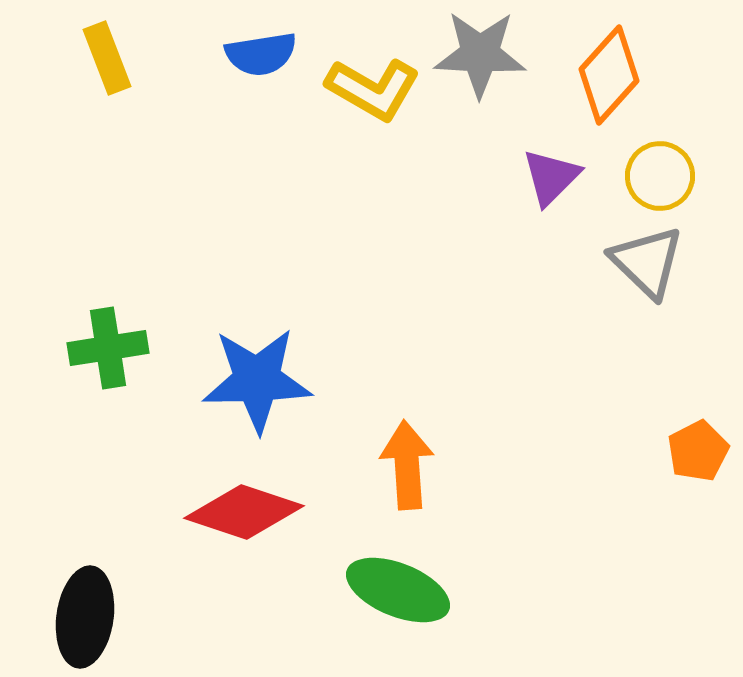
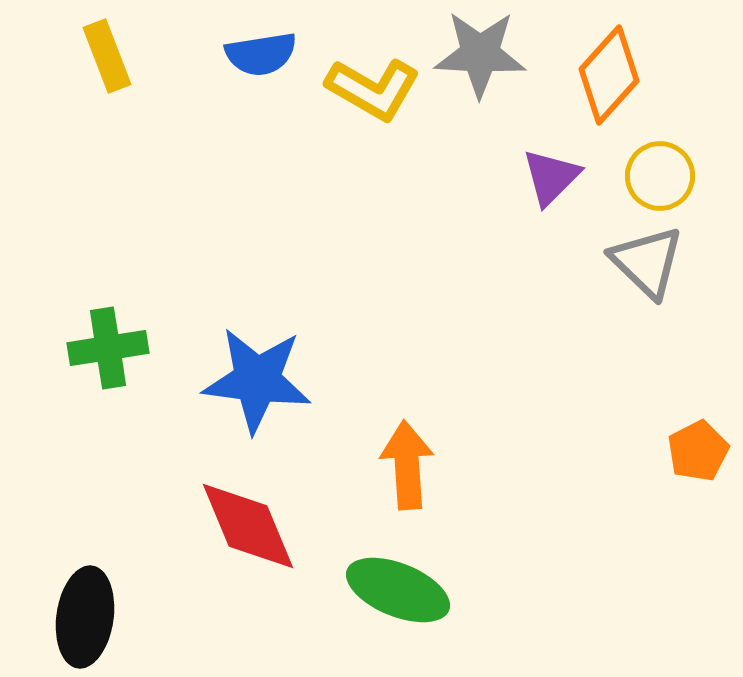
yellow rectangle: moved 2 px up
blue star: rotated 8 degrees clockwise
red diamond: moved 4 px right, 14 px down; rotated 49 degrees clockwise
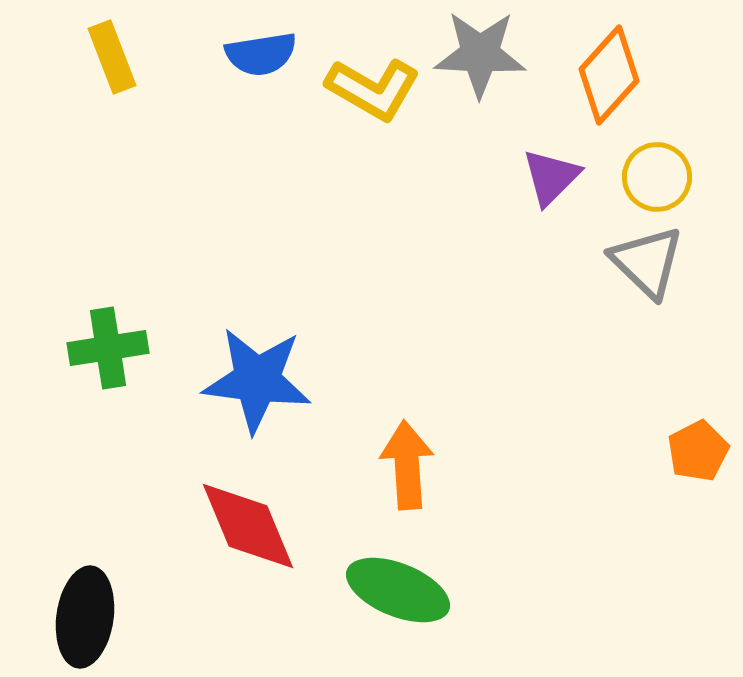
yellow rectangle: moved 5 px right, 1 px down
yellow circle: moved 3 px left, 1 px down
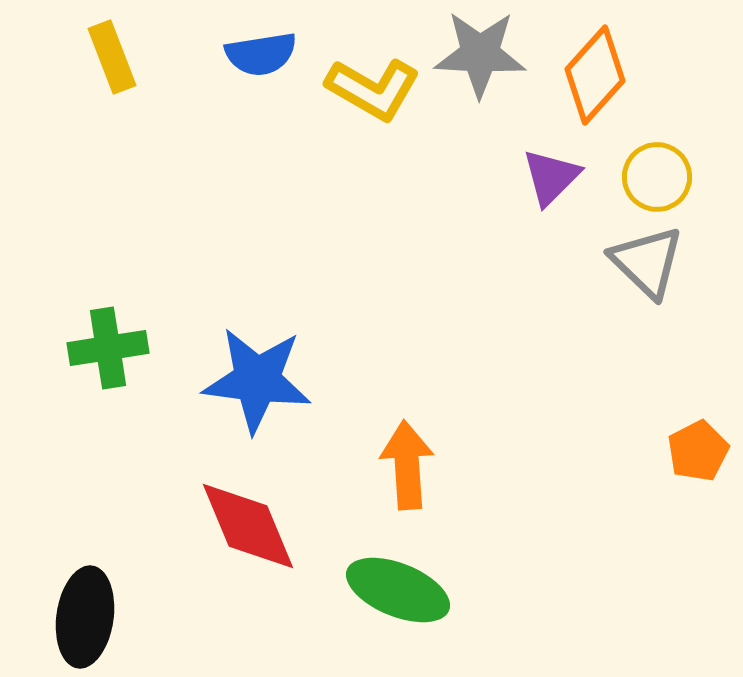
orange diamond: moved 14 px left
